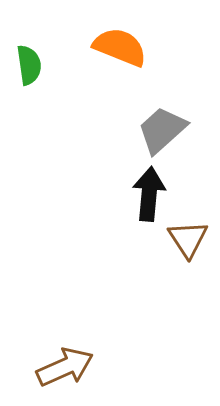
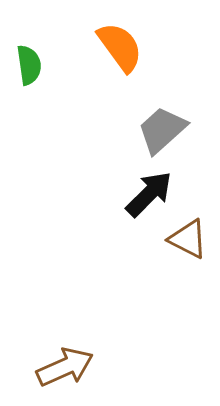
orange semicircle: rotated 32 degrees clockwise
black arrow: rotated 40 degrees clockwise
brown triangle: rotated 30 degrees counterclockwise
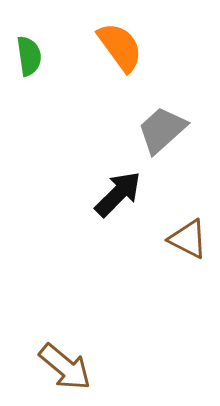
green semicircle: moved 9 px up
black arrow: moved 31 px left
brown arrow: rotated 64 degrees clockwise
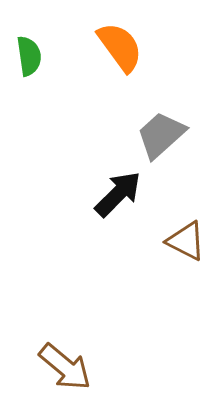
gray trapezoid: moved 1 px left, 5 px down
brown triangle: moved 2 px left, 2 px down
